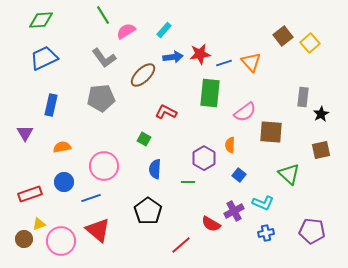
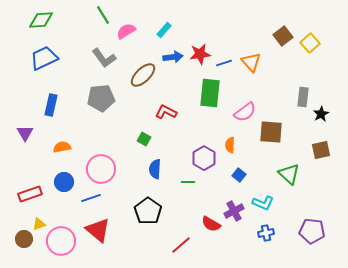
pink circle at (104, 166): moved 3 px left, 3 px down
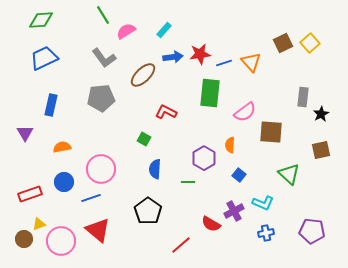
brown square at (283, 36): moved 7 px down; rotated 12 degrees clockwise
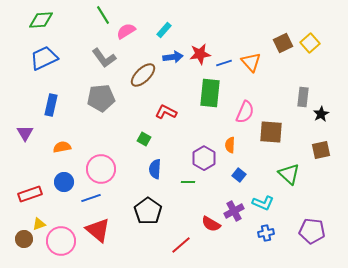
pink semicircle at (245, 112): rotated 30 degrees counterclockwise
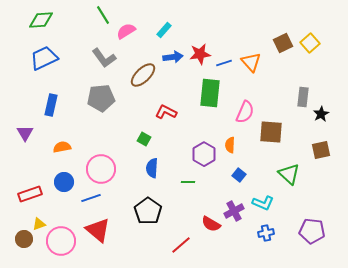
purple hexagon at (204, 158): moved 4 px up
blue semicircle at (155, 169): moved 3 px left, 1 px up
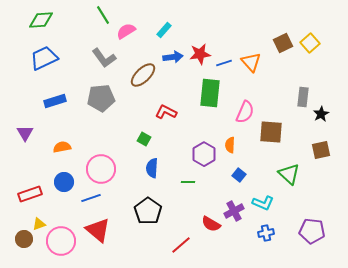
blue rectangle at (51, 105): moved 4 px right, 4 px up; rotated 60 degrees clockwise
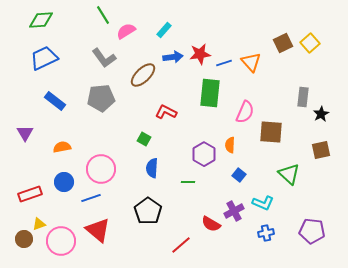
blue rectangle at (55, 101): rotated 55 degrees clockwise
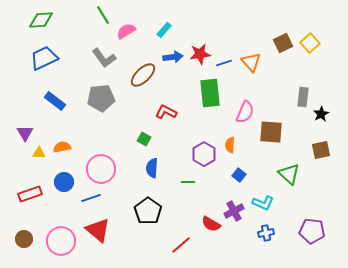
green rectangle at (210, 93): rotated 12 degrees counterclockwise
yellow triangle at (39, 224): moved 71 px up; rotated 24 degrees clockwise
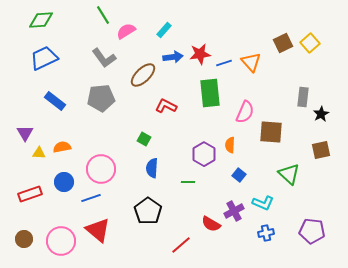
red L-shape at (166, 112): moved 6 px up
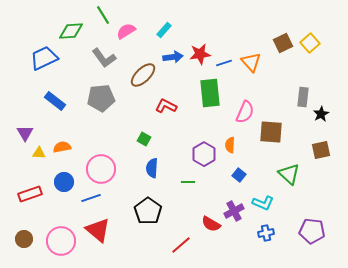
green diamond at (41, 20): moved 30 px right, 11 px down
